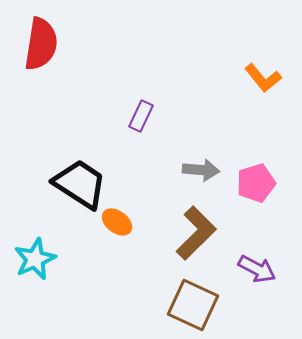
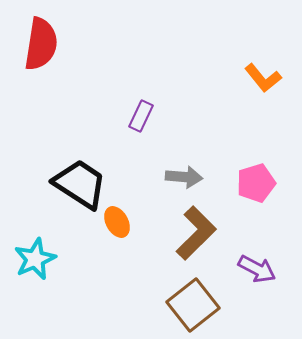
gray arrow: moved 17 px left, 7 px down
orange ellipse: rotated 24 degrees clockwise
brown square: rotated 27 degrees clockwise
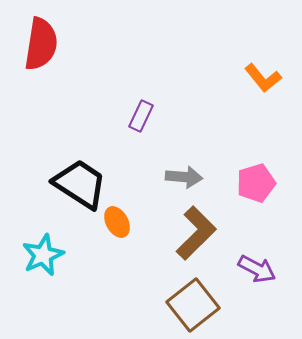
cyan star: moved 8 px right, 4 px up
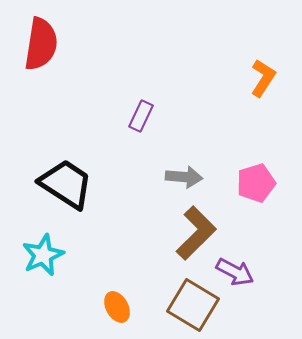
orange L-shape: rotated 108 degrees counterclockwise
black trapezoid: moved 14 px left
orange ellipse: moved 85 px down
purple arrow: moved 22 px left, 3 px down
brown square: rotated 21 degrees counterclockwise
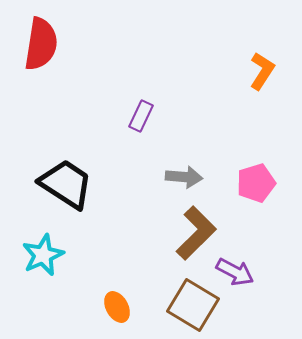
orange L-shape: moved 1 px left, 7 px up
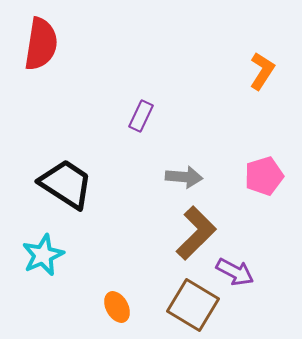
pink pentagon: moved 8 px right, 7 px up
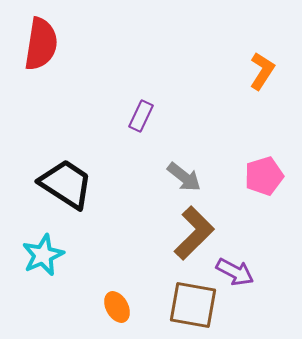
gray arrow: rotated 33 degrees clockwise
brown L-shape: moved 2 px left
brown square: rotated 21 degrees counterclockwise
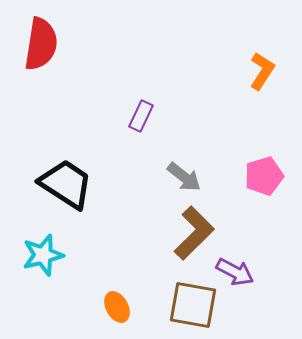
cyan star: rotated 9 degrees clockwise
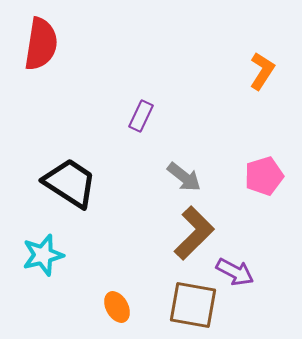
black trapezoid: moved 4 px right, 1 px up
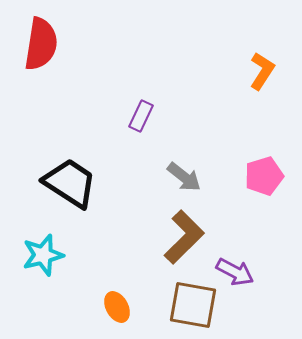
brown L-shape: moved 10 px left, 4 px down
